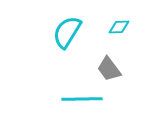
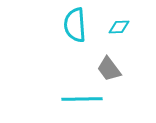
cyan semicircle: moved 8 px right, 7 px up; rotated 36 degrees counterclockwise
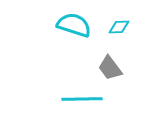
cyan semicircle: moved 1 px left; rotated 112 degrees clockwise
gray trapezoid: moved 1 px right, 1 px up
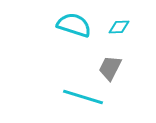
gray trapezoid: rotated 64 degrees clockwise
cyan line: moved 1 px right, 2 px up; rotated 18 degrees clockwise
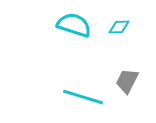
gray trapezoid: moved 17 px right, 13 px down
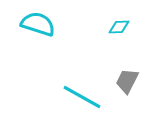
cyan semicircle: moved 36 px left, 1 px up
cyan line: moved 1 px left; rotated 12 degrees clockwise
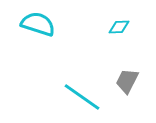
cyan line: rotated 6 degrees clockwise
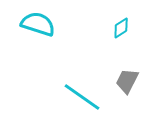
cyan diamond: moved 2 px right, 1 px down; rotated 30 degrees counterclockwise
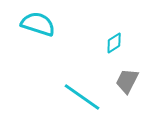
cyan diamond: moved 7 px left, 15 px down
